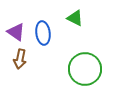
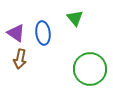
green triangle: rotated 24 degrees clockwise
purple triangle: moved 1 px down
green circle: moved 5 px right
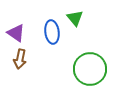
blue ellipse: moved 9 px right, 1 px up
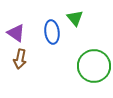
green circle: moved 4 px right, 3 px up
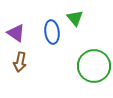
brown arrow: moved 3 px down
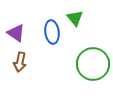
green circle: moved 1 px left, 2 px up
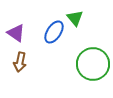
blue ellipse: moved 2 px right; rotated 40 degrees clockwise
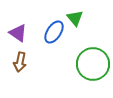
purple triangle: moved 2 px right
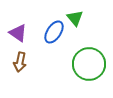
green circle: moved 4 px left
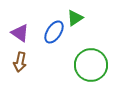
green triangle: rotated 36 degrees clockwise
purple triangle: moved 2 px right
green circle: moved 2 px right, 1 px down
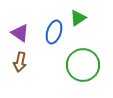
green triangle: moved 3 px right
blue ellipse: rotated 15 degrees counterclockwise
green circle: moved 8 px left
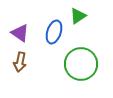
green triangle: moved 2 px up
green circle: moved 2 px left, 1 px up
